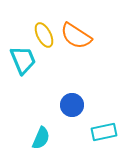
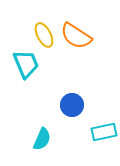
cyan trapezoid: moved 3 px right, 4 px down
cyan semicircle: moved 1 px right, 1 px down
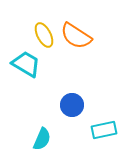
cyan trapezoid: rotated 36 degrees counterclockwise
cyan rectangle: moved 2 px up
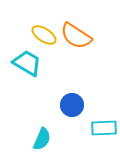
yellow ellipse: rotated 30 degrees counterclockwise
cyan trapezoid: moved 1 px right, 1 px up
cyan rectangle: moved 2 px up; rotated 10 degrees clockwise
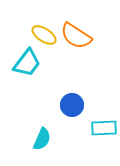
cyan trapezoid: rotated 96 degrees clockwise
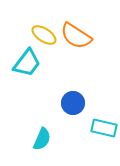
blue circle: moved 1 px right, 2 px up
cyan rectangle: rotated 15 degrees clockwise
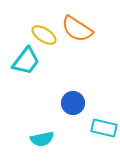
orange semicircle: moved 1 px right, 7 px up
cyan trapezoid: moved 1 px left, 2 px up
cyan semicircle: rotated 55 degrees clockwise
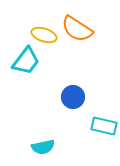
yellow ellipse: rotated 15 degrees counterclockwise
blue circle: moved 6 px up
cyan rectangle: moved 2 px up
cyan semicircle: moved 1 px right, 8 px down
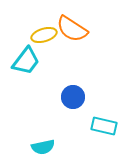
orange semicircle: moved 5 px left
yellow ellipse: rotated 35 degrees counterclockwise
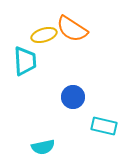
cyan trapezoid: moved 1 px left; rotated 40 degrees counterclockwise
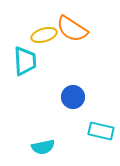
cyan rectangle: moved 3 px left, 5 px down
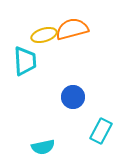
orange semicircle: rotated 132 degrees clockwise
cyan rectangle: rotated 75 degrees counterclockwise
